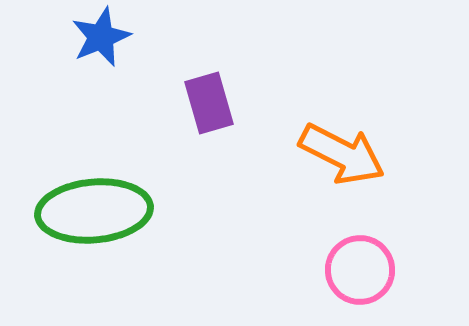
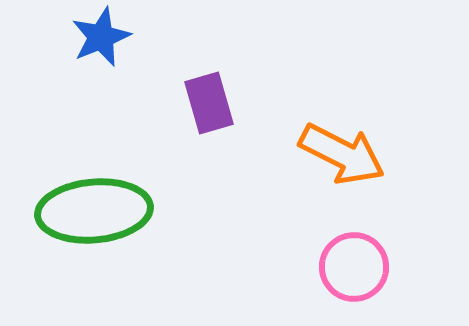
pink circle: moved 6 px left, 3 px up
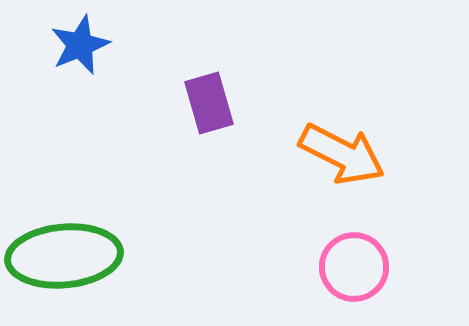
blue star: moved 21 px left, 8 px down
green ellipse: moved 30 px left, 45 px down
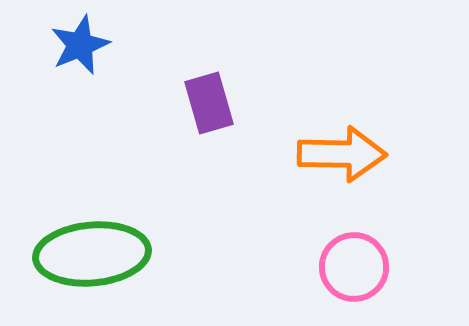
orange arrow: rotated 26 degrees counterclockwise
green ellipse: moved 28 px right, 2 px up
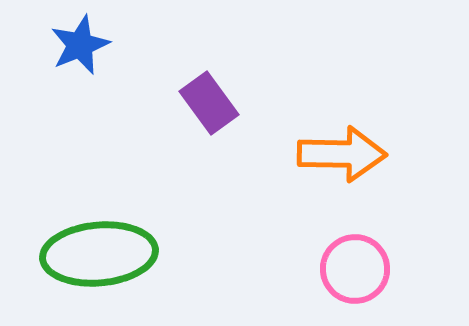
purple rectangle: rotated 20 degrees counterclockwise
green ellipse: moved 7 px right
pink circle: moved 1 px right, 2 px down
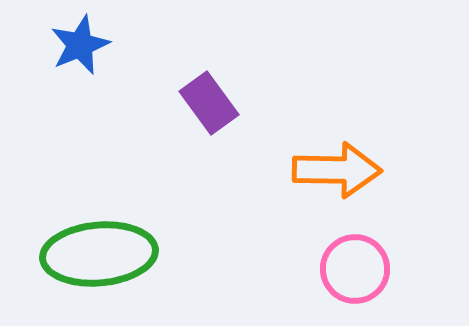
orange arrow: moved 5 px left, 16 px down
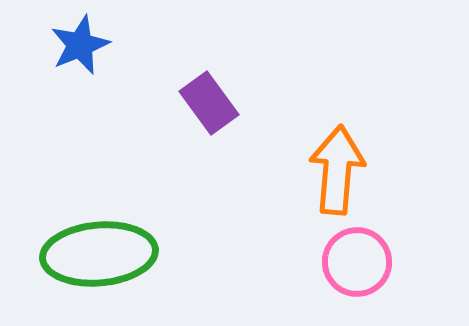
orange arrow: rotated 86 degrees counterclockwise
pink circle: moved 2 px right, 7 px up
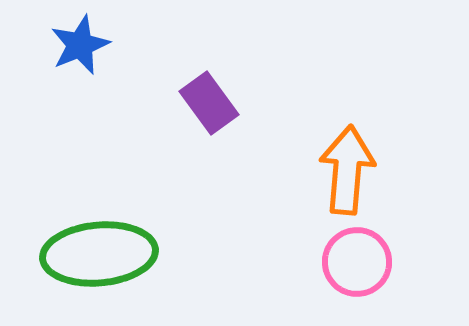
orange arrow: moved 10 px right
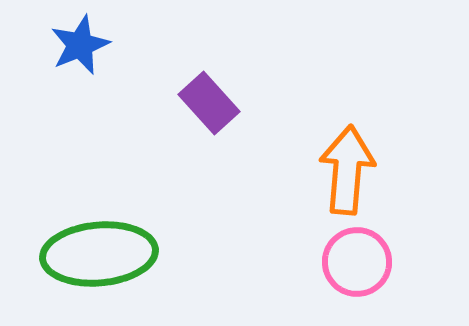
purple rectangle: rotated 6 degrees counterclockwise
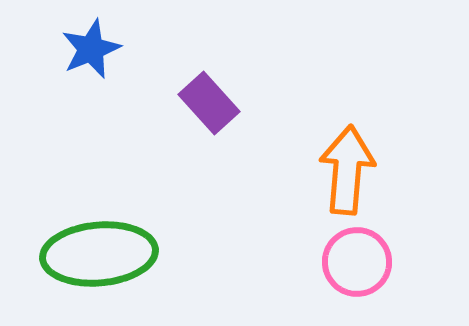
blue star: moved 11 px right, 4 px down
